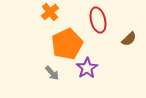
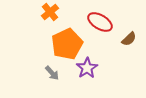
red ellipse: moved 2 px right, 2 px down; rotated 45 degrees counterclockwise
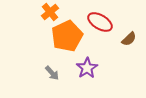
orange pentagon: moved 8 px up
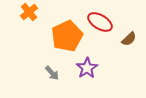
orange cross: moved 21 px left
